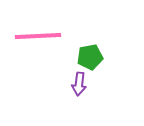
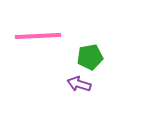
purple arrow: rotated 100 degrees clockwise
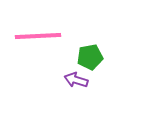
purple arrow: moved 3 px left, 4 px up
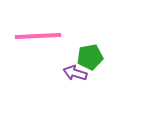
purple arrow: moved 1 px left, 7 px up
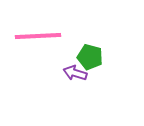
green pentagon: rotated 25 degrees clockwise
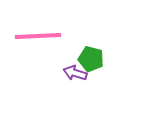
green pentagon: moved 1 px right, 2 px down
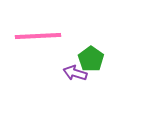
green pentagon: rotated 20 degrees clockwise
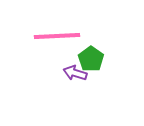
pink line: moved 19 px right
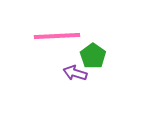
green pentagon: moved 2 px right, 3 px up
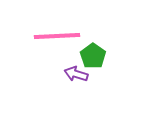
purple arrow: moved 1 px right, 1 px down
